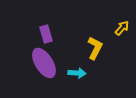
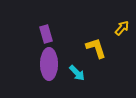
yellow L-shape: moved 1 px right; rotated 45 degrees counterclockwise
purple ellipse: moved 5 px right, 1 px down; rotated 32 degrees clockwise
cyan arrow: rotated 42 degrees clockwise
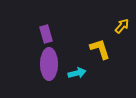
yellow arrow: moved 2 px up
yellow L-shape: moved 4 px right, 1 px down
cyan arrow: rotated 60 degrees counterclockwise
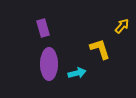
purple rectangle: moved 3 px left, 6 px up
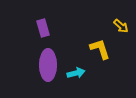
yellow arrow: moved 1 px left; rotated 91 degrees clockwise
purple ellipse: moved 1 px left, 1 px down
cyan arrow: moved 1 px left
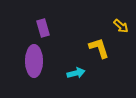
yellow L-shape: moved 1 px left, 1 px up
purple ellipse: moved 14 px left, 4 px up
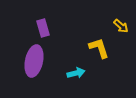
purple ellipse: rotated 12 degrees clockwise
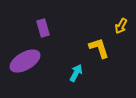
yellow arrow: rotated 77 degrees clockwise
purple ellipse: moved 9 px left; rotated 48 degrees clockwise
cyan arrow: rotated 48 degrees counterclockwise
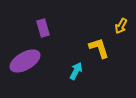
cyan arrow: moved 2 px up
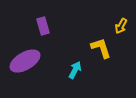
purple rectangle: moved 2 px up
yellow L-shape: moved 2 px right
cyan arrow: moved 1 px left, 1 px up
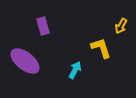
purple ellipse: rotated 68 degrees clockwise
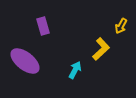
yellow L-shape: moved 1 px down; rotated 65 degrees clockwise
